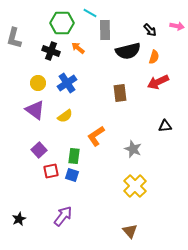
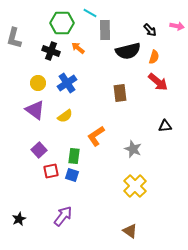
red arrow: rotated 115 degrees counterclockwise
brown triangle: rotated 14 degrees counterclockwise
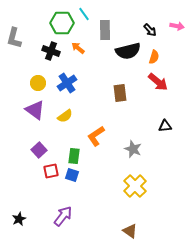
cyan line: moved 6 px left, 1 px down; rotated 24 degrees clockwise
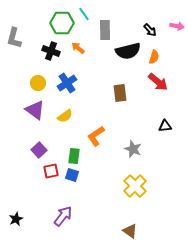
black star: moved 3 px left
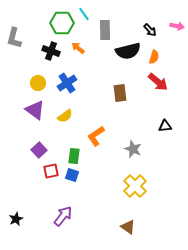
brown triangle: moved 2 px left, 4 px up
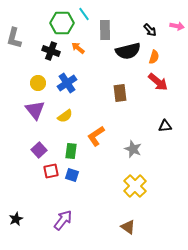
purple triangle: rotated 15 degrees clockwise
green rectangle: moved 3 px left, 5 px up
purple arrow: moved 4 px down
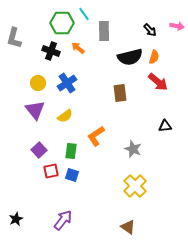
gray rectangle: moved 1 px left, 1 px down
black semicircle: moved 2 px right, 6 px down
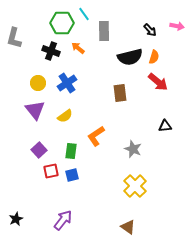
blue square: rotated 32 degrees counterclockwise
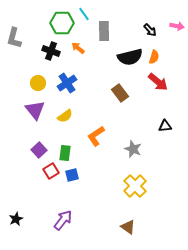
brown rectangle: rotated 30 degrees counterclockwise
green rectangle: moved 6 px left, 2 px down
red square: rotated 21 degrees counterclockwise
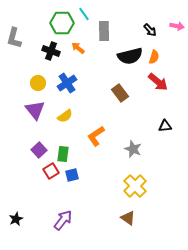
black semicircle: moved 1 px up
green rectangle: moved 2 px left, 1 px down
brown triangle: moved 9 px up
